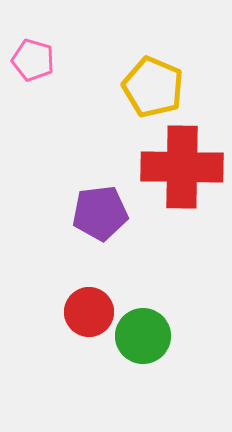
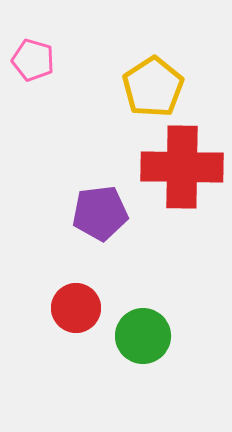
yellow pentagon: rotated 16 degrees clockwise
red circle: moved 13 px left, 4 px up
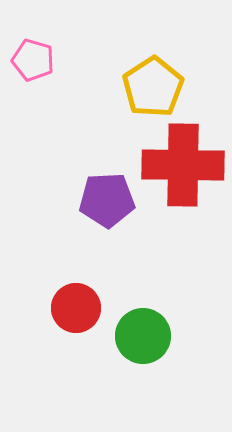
red cross: moved 1 px right, 2 px up
purple pentagon: moved 7 px right, 13 px up; rotated 4 degrees clockwise
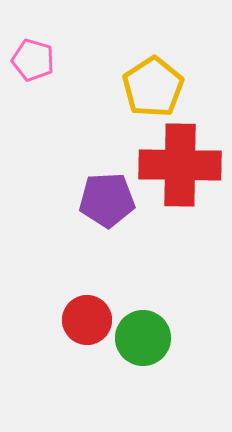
red cross: moved 3 px left
red circle: moved 11 px right, 12 px down
green circle: moved 2 px down
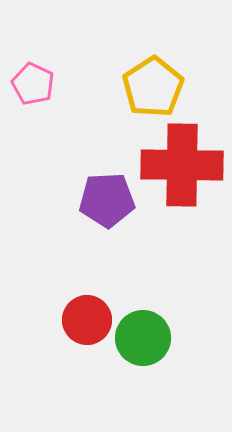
pink pentagon: moved 24 px down; rotated 9 degrees clockwise
red cross: moved 2 px right
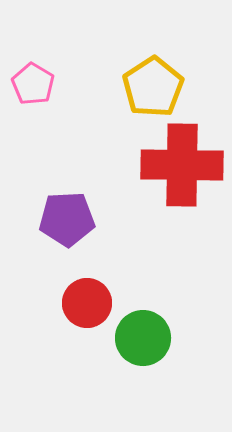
pink pentagon: rotated 6 degrees clockwise
purple pentagon: moved 40 px left, 19 px down
red circle: moved 17 px up
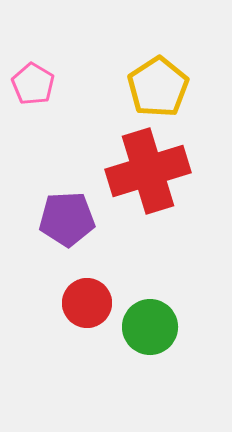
yellow pentagon: moved 5 px right
red cross: moved 34 px left, 6 px down; rotated 18 degrees counterclockwise
green circle: moved 7 px right, 11 px up
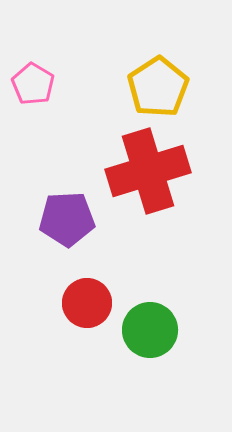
green circle: moved 3 px down
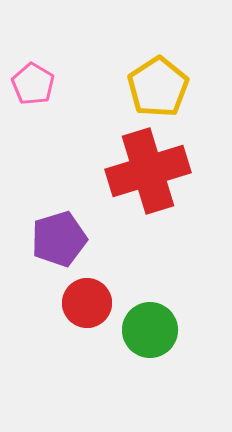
purple pentagon: moved 8 px left, 20 px down; rotated 14 degrees counterclockwise
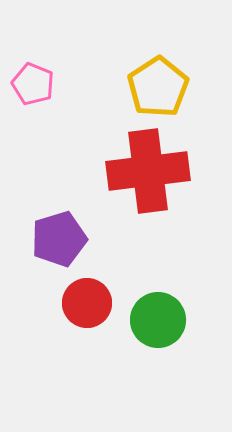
pink pentagon: rotated 9 degrees counterclockwise
red cross: rotated 10 degrees clockwise
green circle: moved 8 px right, 10 px up
